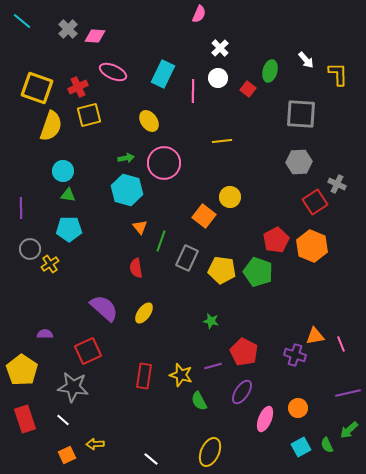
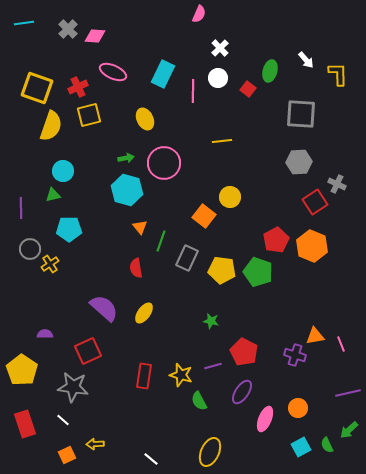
cyan line at (22, 21): moved 2 px right, 2 px down; rotated 48 degrees counterclockwise
yellow ellipse at (149, 121): moved 4 px left, 2 px up; rotated 10 degrees clockwise
green triangle at (68, 195): moved 15 px left; rotated 21 degrees counterclockwise
red rectangle at (25, 419): moved 5 px down
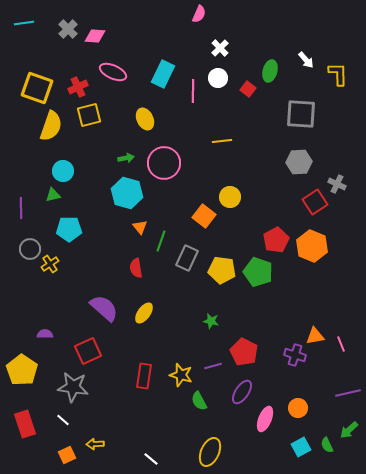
cyan hexagon at (127, 190): moved 3 px down
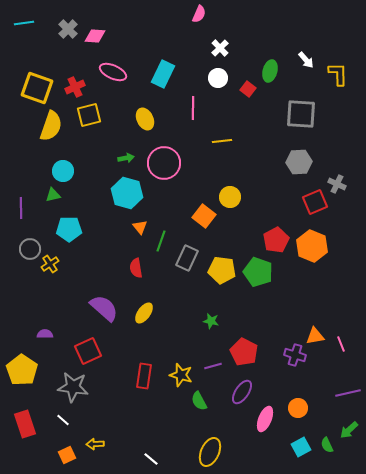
red cross at (78, 87): moved 3 px left
pink line at (193, 91): moved 17 px down
red square at (315, 202): rotated 10 degrees clockwise
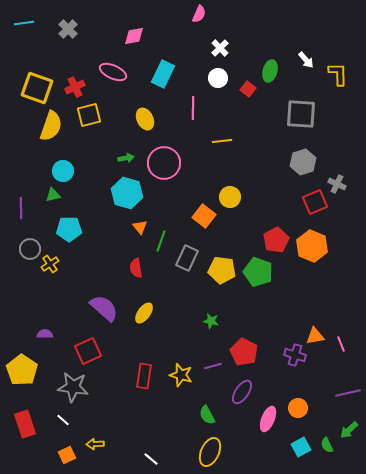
pink diamond at (95, 36): moved 39 px right; rotated 15 degrees counterclockwise
gray hexagon at (299, 162): moved 4 px right; rotated 15 degrees counterclockwise
green semicircle at (199, 401): moved 8 px right, 14 px down
pink ellipse at (265, 419): moved 3 px right
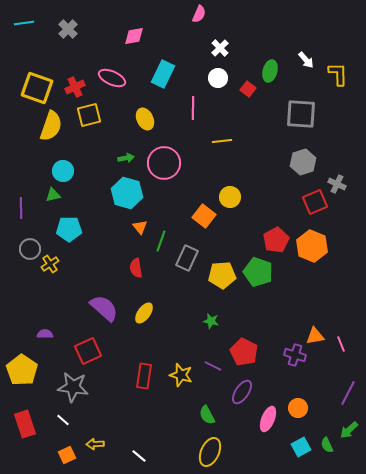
pink ellipse at (113, 72): moved 1 px left, 6 px down
yellow pentagon at (222, 270): moved 5 px down; rotated 12 degrees counterclockwise
purple line at (213, 366): rotated 42 degrees clockwise
purple line at (348, 393): rotated 50 degrees counterclockwise
white line at (151, 459): moved 12 px left, 3 px up
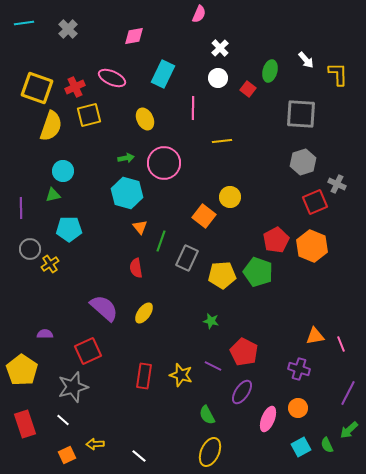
purple cross at (295, 355): moved 4 px right, 14 px down
gray star at (73, 387): rotated 24 degrees counterclockwise
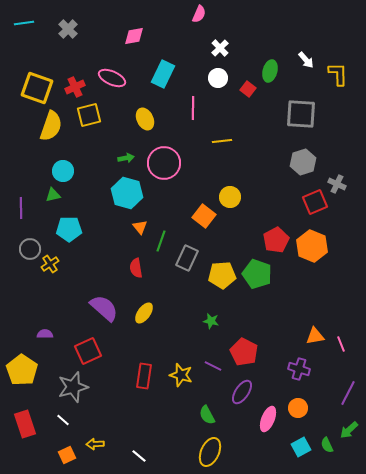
green pentagon at (258, 272): moved 1 px left, 2 px down
